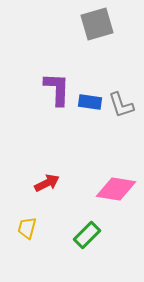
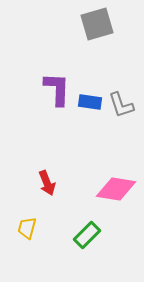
red arrow: rotated 95 degrees clockwise
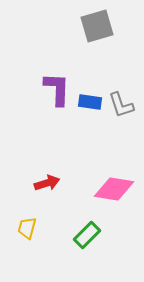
gray square: moved 2 px down
red arrow: rotated 85 degrees counterclockwise
pink diamond: moved 2 px left
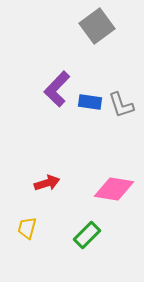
gray square: rotated 20 degrees counterclockwise
purple L-shape: rotated 138 degrees counterclockwise
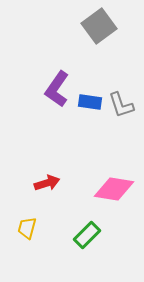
gray square: moved 2 px right
purple L-shape: rotated 9 degrees counterclockwise
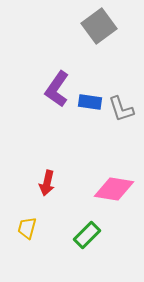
gray L-shape: moved 4 px down
red arrow: rotated 120 degrees clockwise
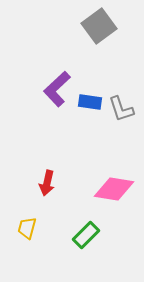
purple L-shape: rotated 12 degrees clockwise
green rectangle: moved 1 px left
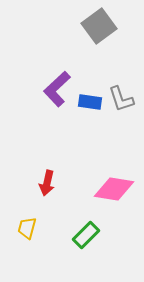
gray L-shape: moved 10 px up
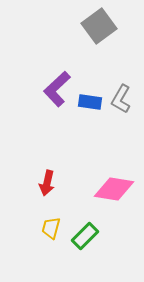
gray L-shape: rotated 48 degrees clockwise
yellow trapezoid: moved 24 px right
green rectangle: moved 1 px left, 1 px down
